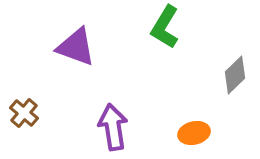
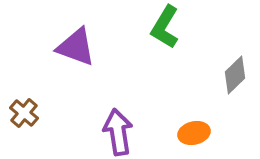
purple arrow: moved 5 px right, 5 px down
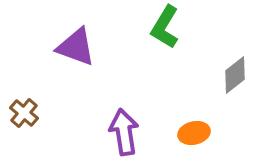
gray diamond: rotated 6 degrees clockwise
purple arrow: moved 6 px right
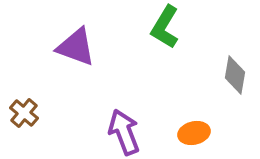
gray diamond: rotated 42 degrees counterclockwise
purple arrow: rotated 12 degrees counterclockwise
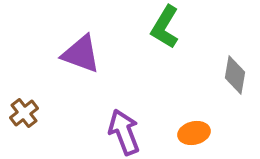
purple triangle: moved 5 px right, 7 px down
brown cross: rotated 12 degrees clockwise
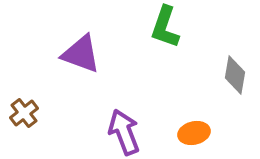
green L-shape: rotated 12 degrees counterclockwise
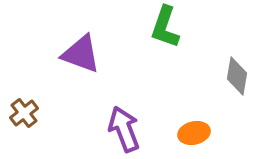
gray diamond: moved 2 px right, 1 px down
purple arrow: moved 3 px up
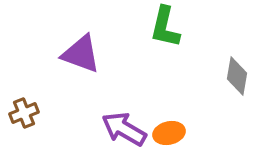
green L-shape: rotated 6 degrees counterclockwise
brown cross: rotated 16 degrees clockwise
purple arrow: rotated 39 degrees counterclockwise
orange ellipse: moved 25 px left
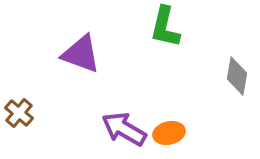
brown cross: moved 5 px left; rotated 28 degrees counterclockwise
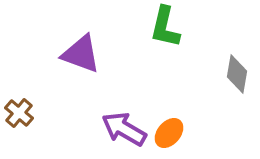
gray diamond: moved 2 px up
orange ellipse: rotated 36 degrees counterclockwise
